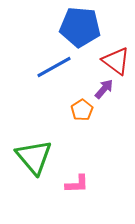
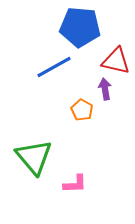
red triangle: rotated 24 degrees counterclockwise
purple arrow: moved 1 px right; rotated 50 degrees counterclockwise
orange pentagon: rotated 10 degrees counterclockwise
pink L-shape: moved 2 px left
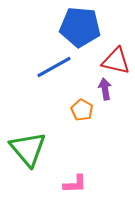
green triangle: moved 6 px left, 8 px up
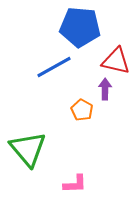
purple arrow: rotated 10 degrees clockwise
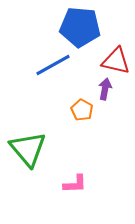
blue line: moved 1 px left, 2 px up
purple arrow: rotated 10 degrees clockwise
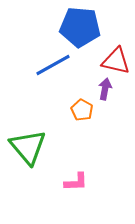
green triangle: moved 2 px up
pink L-shape: moved 1 px right, 2 px up
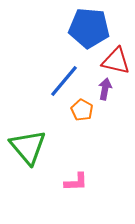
blue pentagon: moved 9 px right, 1 px down
blue line: moved 11 px right, 16 px down; rotated 21 degrees counterclockwise
